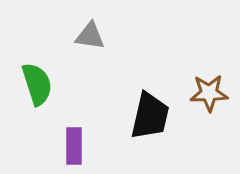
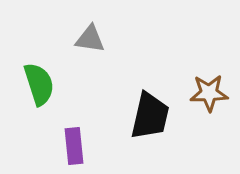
gray triangle: moved 3 px down
green semicircle: moved 2 px right
purple rectangle: rotated 6 degrees counterclockwise
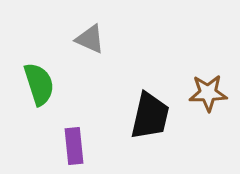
gray triangle: rotated 16 degrees clockwise
brown star: moved 1 px left
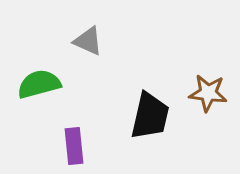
gray triangle: moved 2 px left, 2 px down
green semicircle: rotated 87 degrees counterclockwise
brown star: rotated 9 degrees clockwise
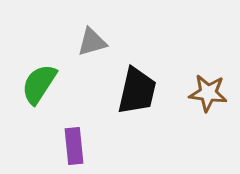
gray triangle: moved 4 px right, 1 px down; rotated 40 degrees counterclockwise
green semicircle: rotated 42 degrees counterclockwise
black trapezoid: moved 13 px left, 25 px up
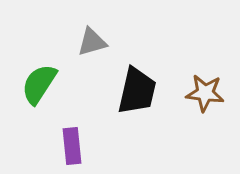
brown star: moved 3 px left
purple rectangle: moved 2 px left
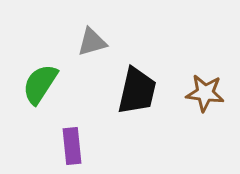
green semicircle: moved 1 px right
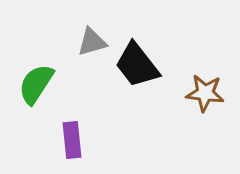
green semicircle: moved 4 px left
black trapezoid: moved 26 px up; rotated 129 degrees clockwise
purple rectangle: moved 6 px up
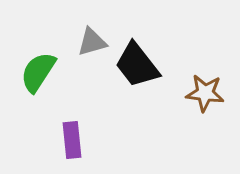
green semicircle: moved 2 px right, 12 px up
